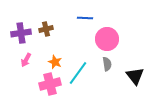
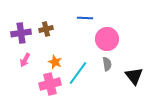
pink arrow: moved 1 px left
black triangle: moved 1 px left
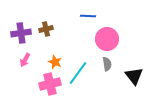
blue line: moved 3 px right, 2 px up
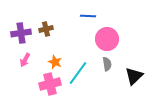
black triangle: rotated 24 degrees clockwise
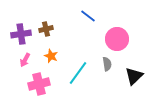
blue line: rotated 35 degrees clockwise
purple cross: moved 1 px down
pink circle: moved 10 px right
orange star: moved 4 px left, 6 px up
pink cross: moved 11 px left
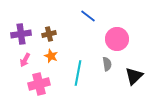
brown cross: moved 3 px right, 5 px down
cyan line: rotated 25 degrees counterclockwise
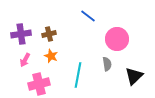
cyan line: moved 2 px down
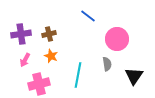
black triangle: rotated 12 degrees counterclockwise
